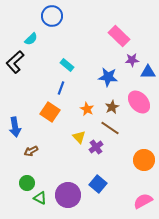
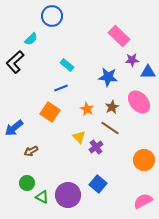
blue line: rotated 48 degrees clockwise
blue arrow: moved 1 px left, 1 px down; rotated 60 degrees clockwise
green triangle: moved 2 px right, 1 px up
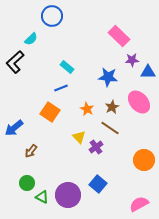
cyan rectangle: moved 2 px down
brown arrow: rotated 24 degrees counterclockwise
pink semicircle: moved 4 px left, 3 px down
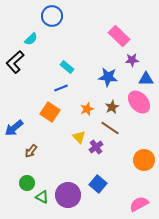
blue triangle: moved 2 px left, 7 px down
orange star: rotated 24 degrees clockwise
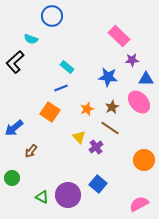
cyan semicircle: rotated 64 degrees clockwise
green circle: moved 15 px left, 5 px up
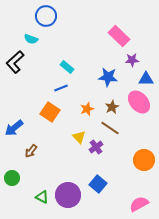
blue circle: moved 6 px left
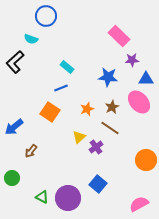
blue arrow: moved 1 px up
yellow triangle: rotated 32 degrees clockwise
orange circle: moved 2 px right
purple circle: moved 3 px down
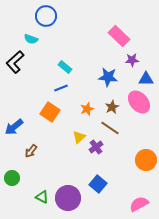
cyan rectangle: moved 2 px left
